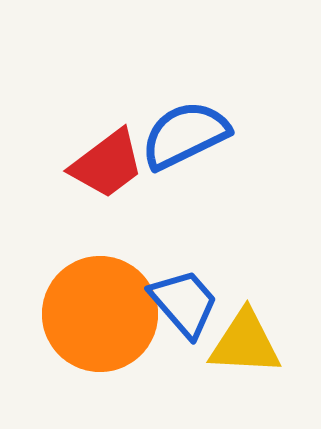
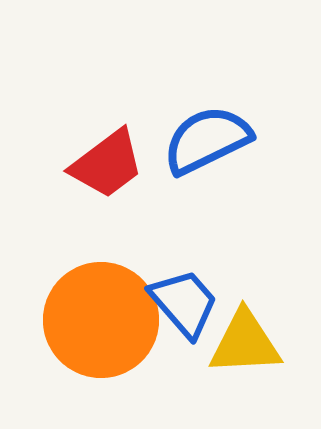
blue semicircle: moved 22 px right, 5 px down
orange circle: moved 1 px right, 6 px down
yellow triangle: rotated 6 degrees counterclockwise
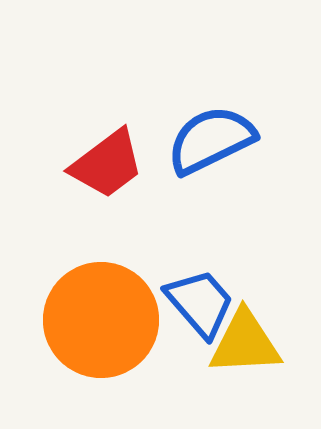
blue semicircle: moved 4 px right
blue trapezoid: moved 16 px right
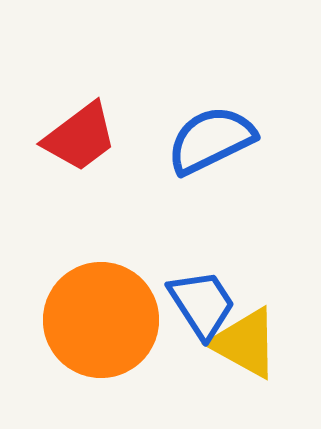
red trapezoid: moved 27 px left, 27 px up
blue trapezoid: moved 2 px right, 1 px down; rotated 8 degrees clockwise
yellow triangle: rotated 32 degrees clockwise
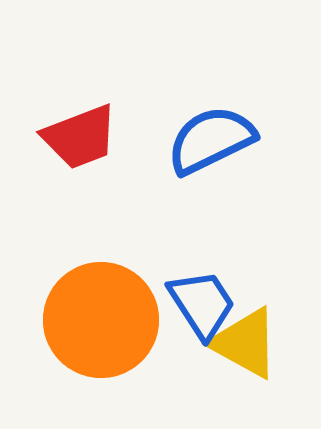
red trapezoid: rotated 16 degrees clockwise
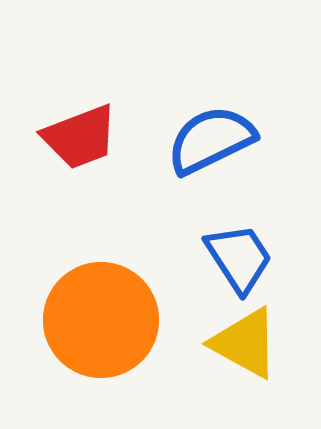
blue trapezoid: moved 37 px right, 46 px up
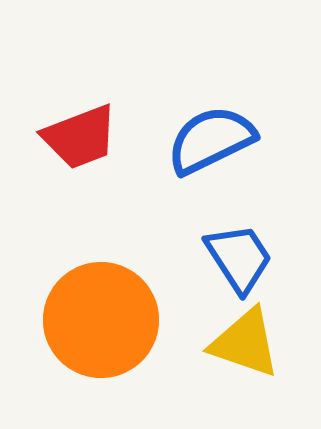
yellow triangle: rotated 10 degrees counterclockwise
